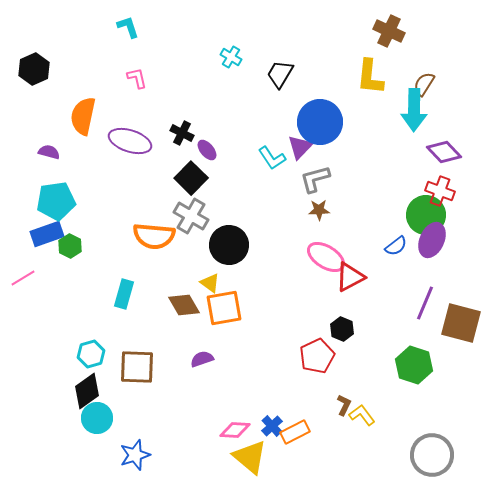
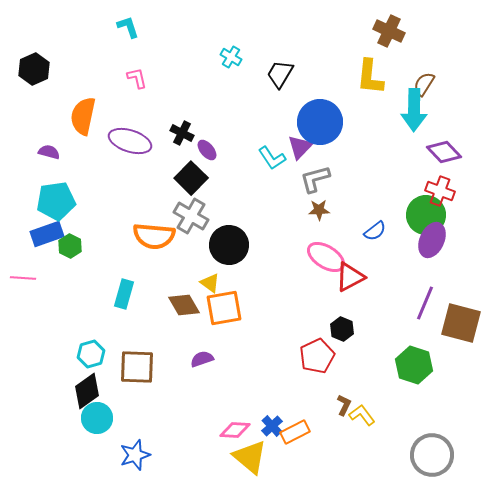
blue semicircle at (396, 246): moved 21 px left, 15 px up
pink line at (23, 278): rotated 35 degrees clockwise
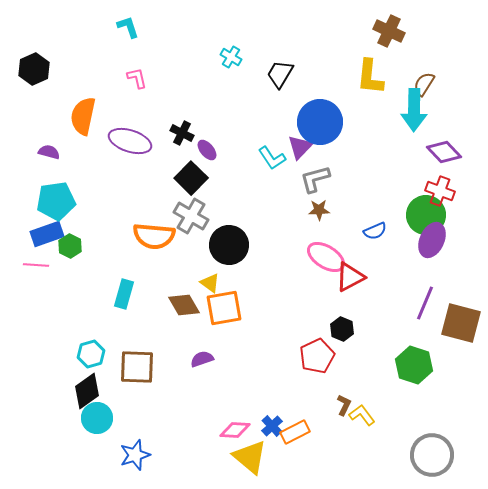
blue semicircle at (375, 231): rotated 15 degrees clockwise
pink line at (23, 278): moved 13 px right, 13 px up
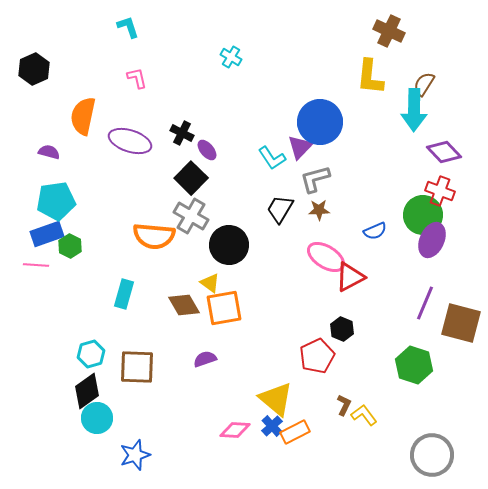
black trapezoid at (280, 74): moved 135 px down
green circle at (426, 215): moved 3 px left
purple semicircle at (202, 359): moved 3 px right
yellow L-shape at (362, 415): moved 2 px right
yellow triangle at (250, 457): moved 26 px right, 58 px up
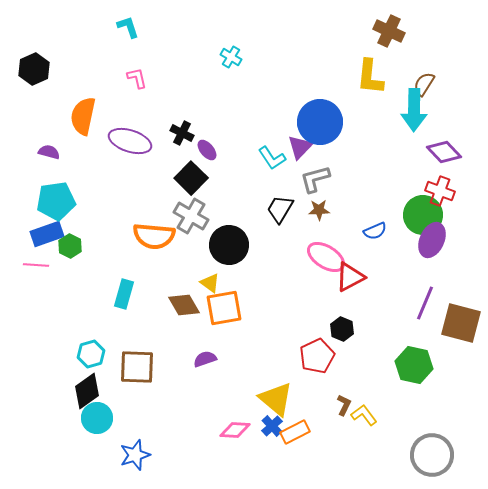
green hexagon at (414, 365): rotated 6 degrees counterclockwise
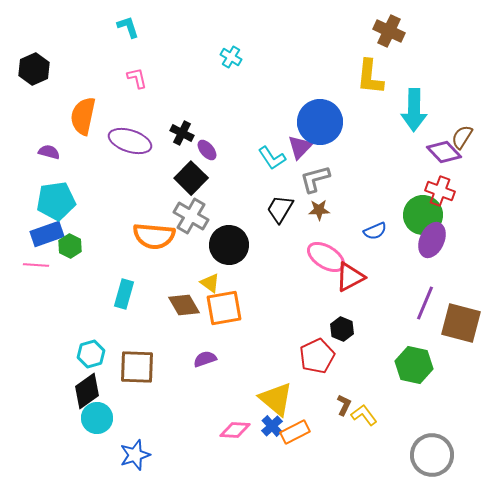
brown semicircle at (424, 84): moved 38 px right, 53 px down
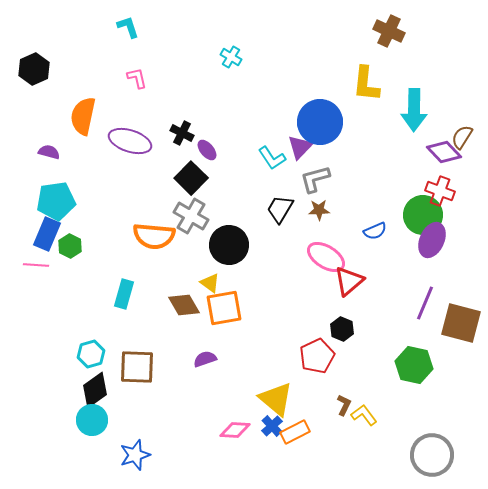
yellow L-shape at (370, 77): moved 4 px left, 7 px down
blue rectangle at (47, 234): rotated 48 degrees counterclockwise
red triangle at (350, 277): moved 1 px left, 4 px down; rotated 12 degrees counterclockwise
black diamond at (87, 391): moved 8 px right, 1 px up
cyan circle at (97, 418): moved 5 px left, 2 px down
